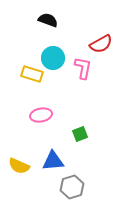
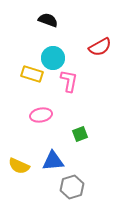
red semicircle: moved 1 px left, 3 px down
pink L-shape: moved 14 px left, 13 px down
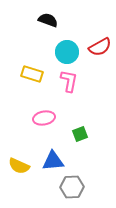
cyan circle: moved 14 px right, 6 px up
pink ellipse: moved 3 px right, 3 px down
gray hexagon: rotated 15 degrees clockwise
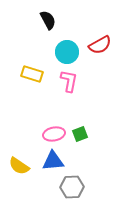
black semicircle: rotated 42 degrees clockwise
red semicircle: moved 2 px up
pink ellipse: moved 10 px right, 16 px down
yellow semicircle: rotated 10 degrees clockwise
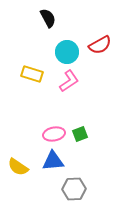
black semicircle: moved 2 px up
pink L-shape: rotated 45 degrees clockwise
yellow semicircle: moved 1 px left, 1 px down
gray hexagon: moved 2 px right, 2 px down
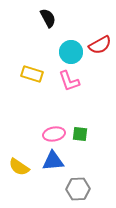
cyan circle: moved 4 px right
pink L-shape: rotated 105 degrees clockwise
green square: rotated 28 degrees clockwise
yellow semicircle: moved 1 px right
gray hexagon: moved 4 px right
